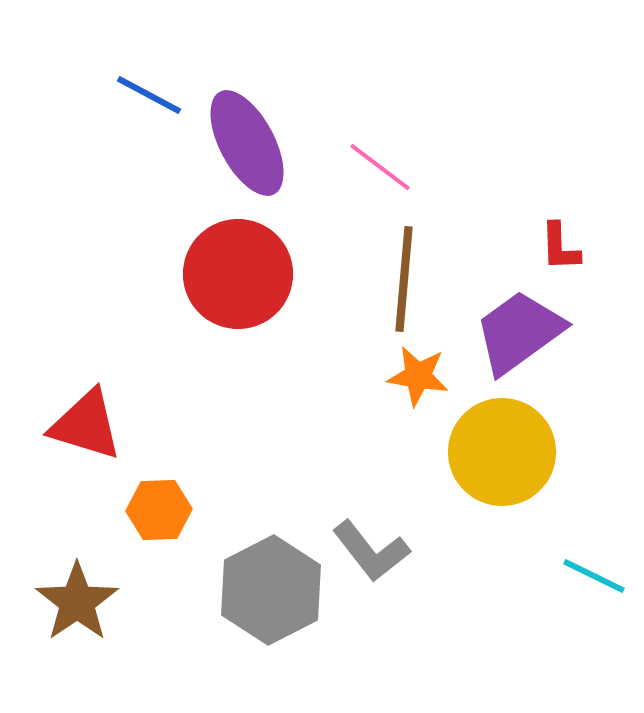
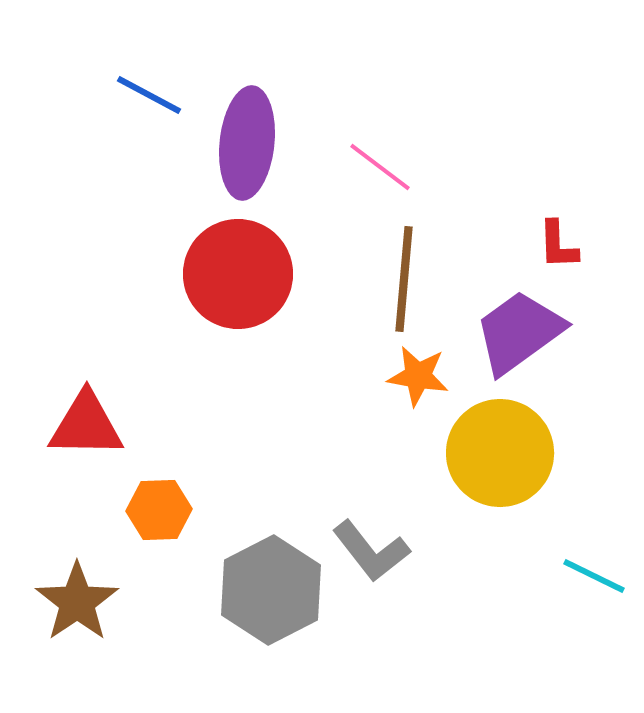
purple ellipse: rotated 34 degrees clockwise
red L-shape: moved 2 px left, 2 px up
red triangle: rotated 16 degrees counterclockwise
yellow circle: moved 2 px left, 1 px down
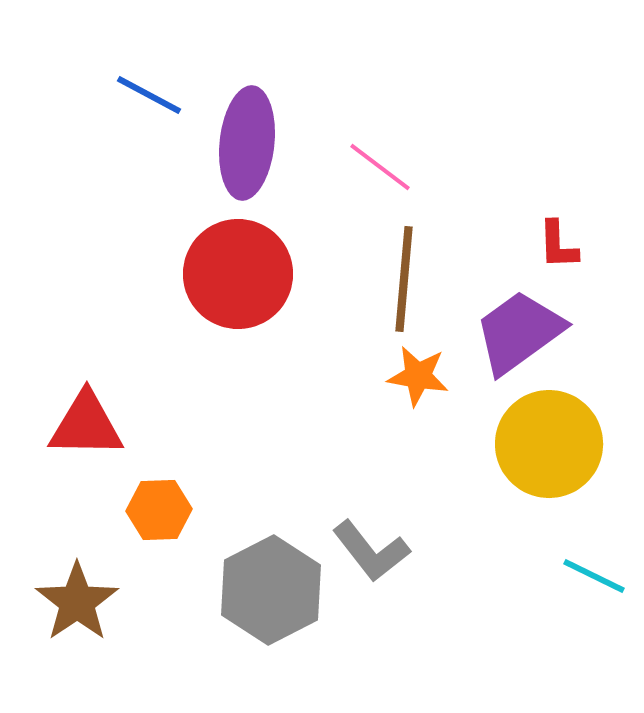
yellow circle: moved 49 px right, 9 px up
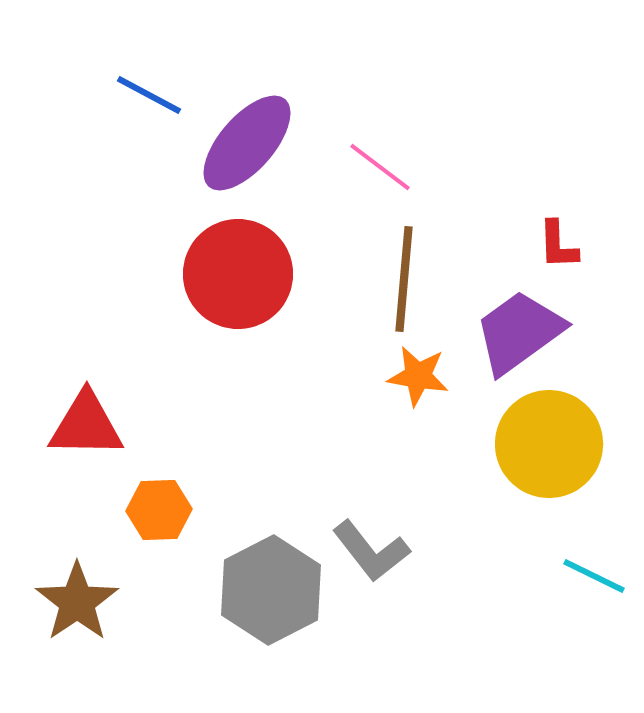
purple ellipse: rotated 35 degrees clockwise
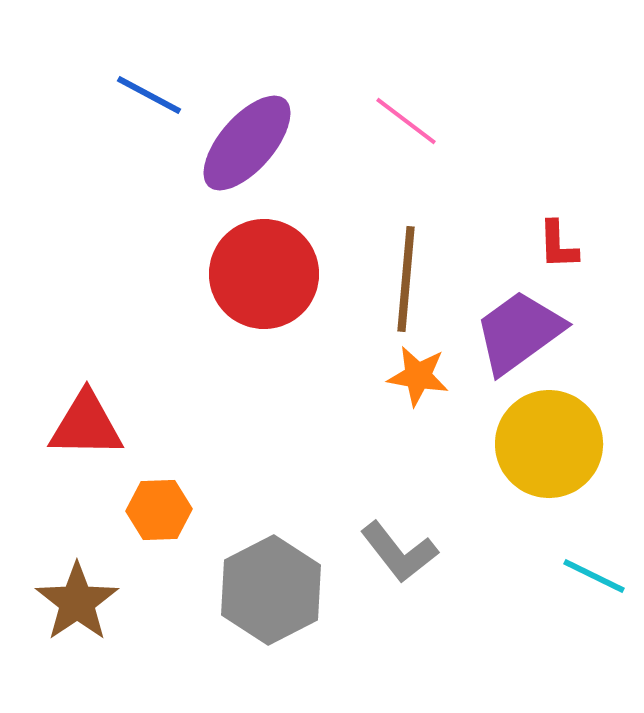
pink line: moved 26 px right, 46 px up
red circle: moved 26 px right
brown line: moved 2 px right
gray L-shape: moved 28 px right, 1 px down
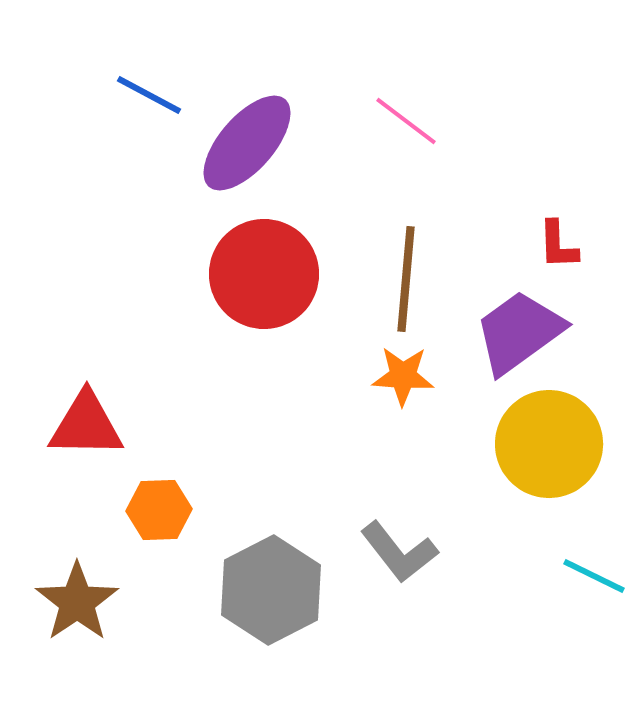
orange star: moved 15 px left; rotated 6 degrees counterclockwise
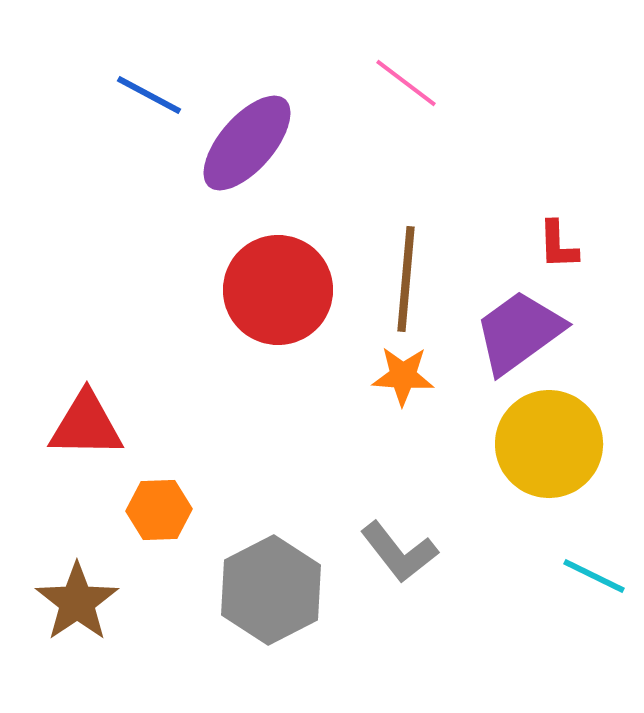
pink line: moved 38 px up
red circle: moved 14 px right, 16 px down
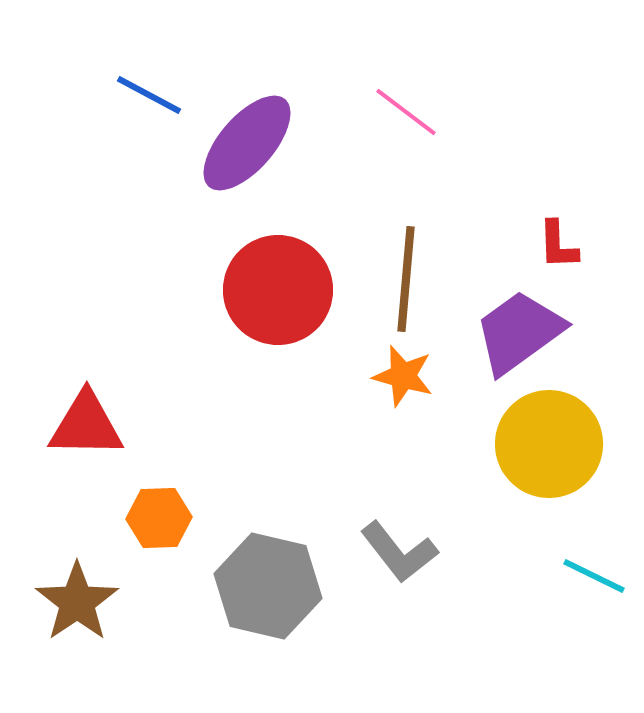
pink line: moved 29 px down
orange star: rotated 12 degrees clockwise
orange hexagon: moved 8 px down
gray hexagon: moved 3 px left, 4 px up; rotated 20 degrees counterclockwise
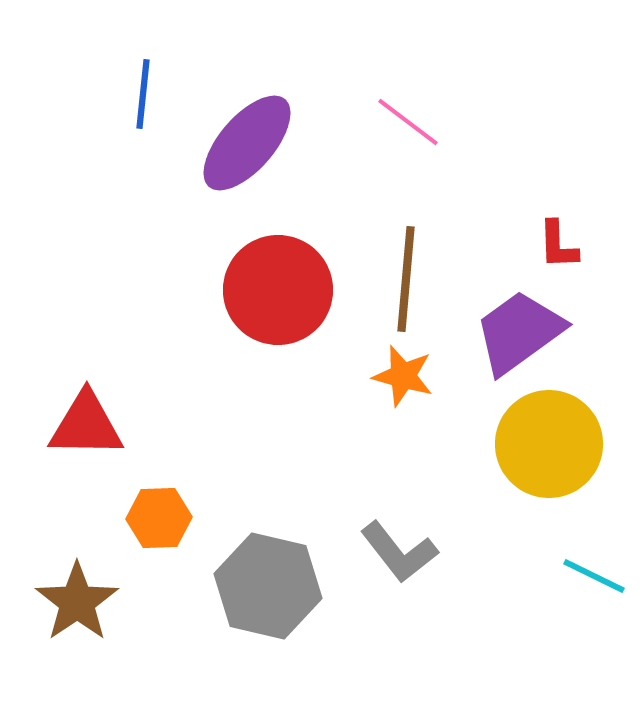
blue line: moved 6 px left, 1 px up; rotated 68 degrees clockwise
pink line: moved 2 px right, 10 px down
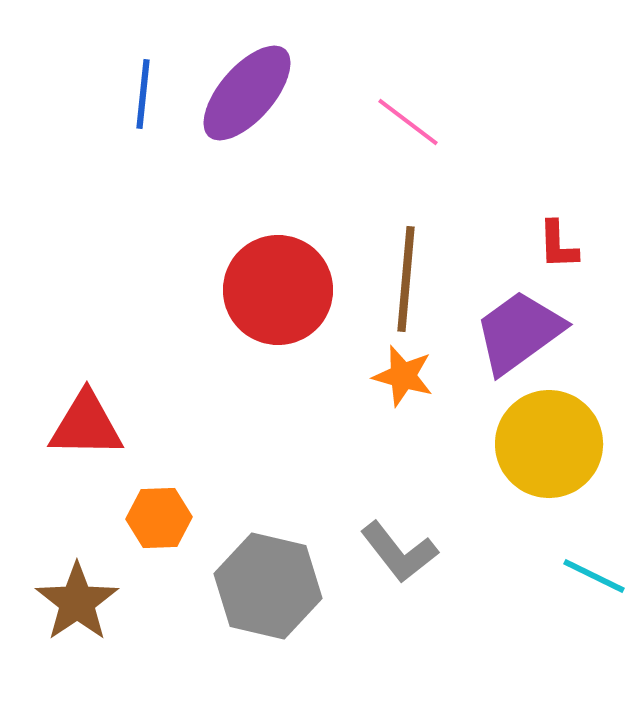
purple ellipse: moved 50 px up
